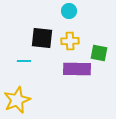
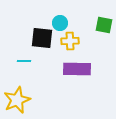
cyan circle: moved 9 px left, 12 px down
green square: moved 5 px right, 28 px up
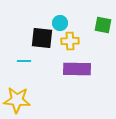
green square: moved 1 px left
yellow star: rotated 28 degrees clockwise
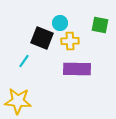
green square: moved 3 px left
black square: rotated 15 degrees clockwise
cyan line: rotated 56 degrees counterclockwise
yellow star: moved 1 px right, 1 px down
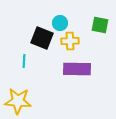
cyan line: rotated 32 degrees counterclockwise
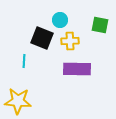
cyan circle: moved 3 px up
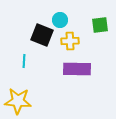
green square: rotated 18 degrees counterclockwise
black square: moved 3 px up
